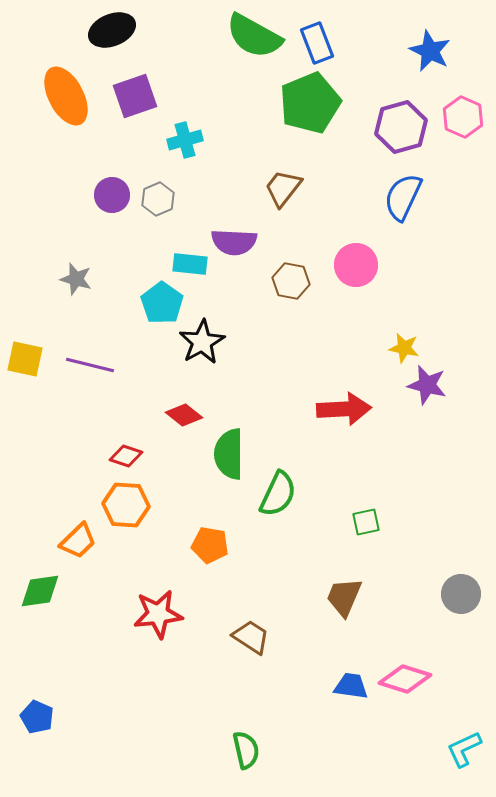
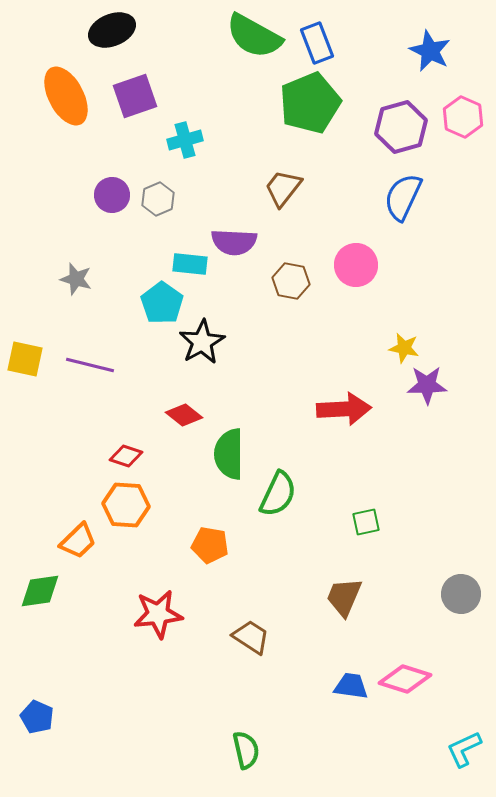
purple star at (427, 385): rotated 15 degrees counterclockwise
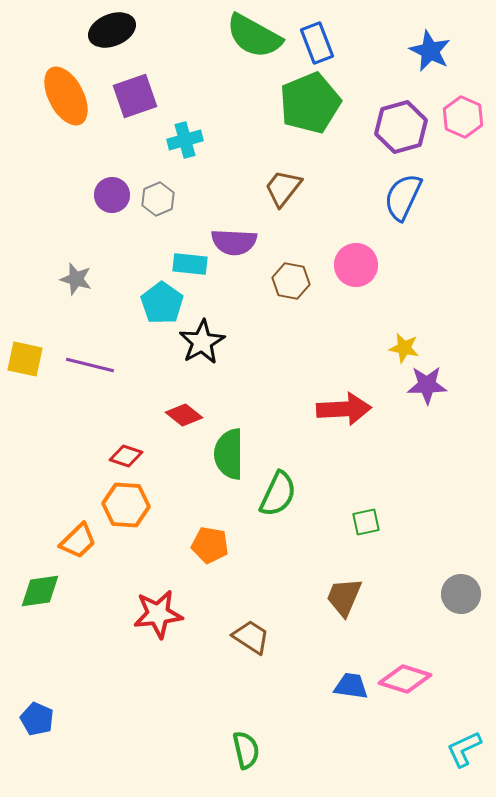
blue pentagon at (37, 717): moved 2 px down
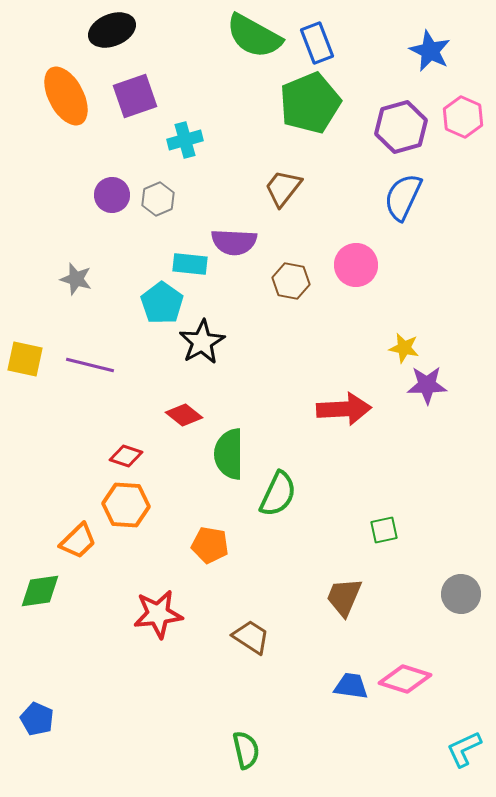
green square at (366, 522): moved 18 px right, 8 px down
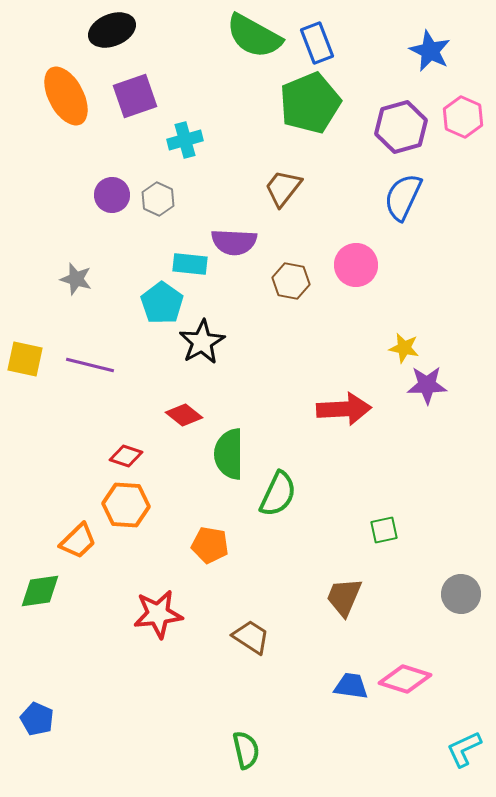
gray hexagon at (158, 199): rotated 12 degrees counterclockwise
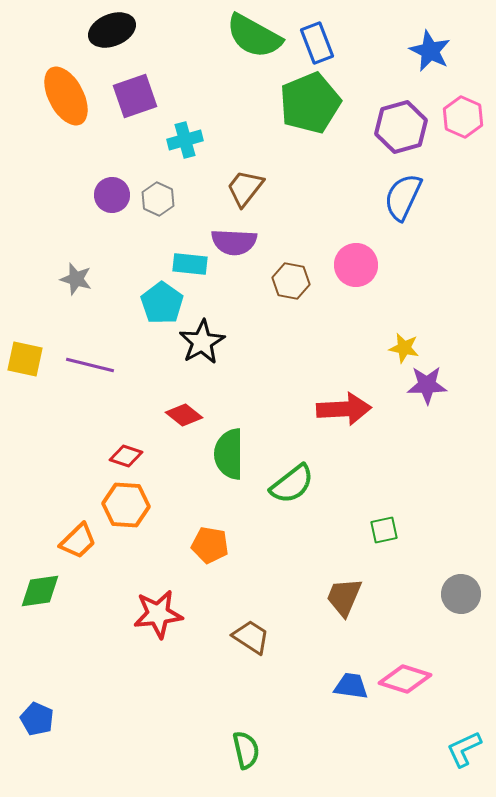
brown trapezoid at (283, 188): moved 38 px left
green semicircle at (278, 494): moved 14 px right, 10 px up; rotated 27 degrees clockwise
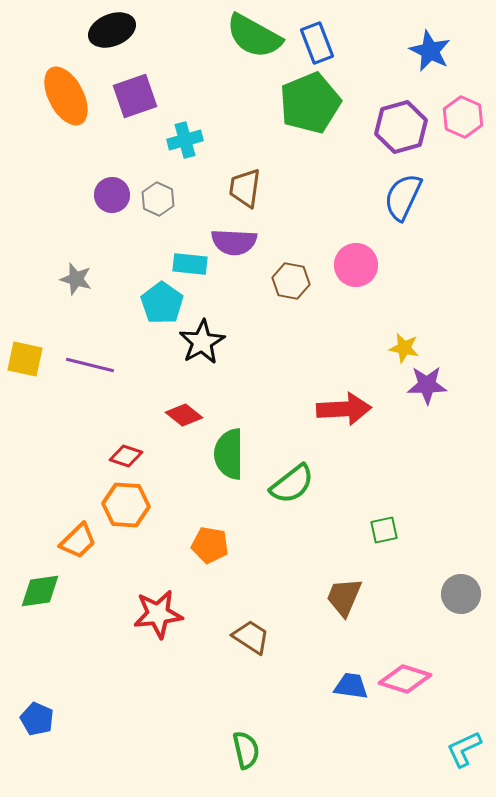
brown trapezoid at (245, 188): rotated 30 degrees counterclockwise
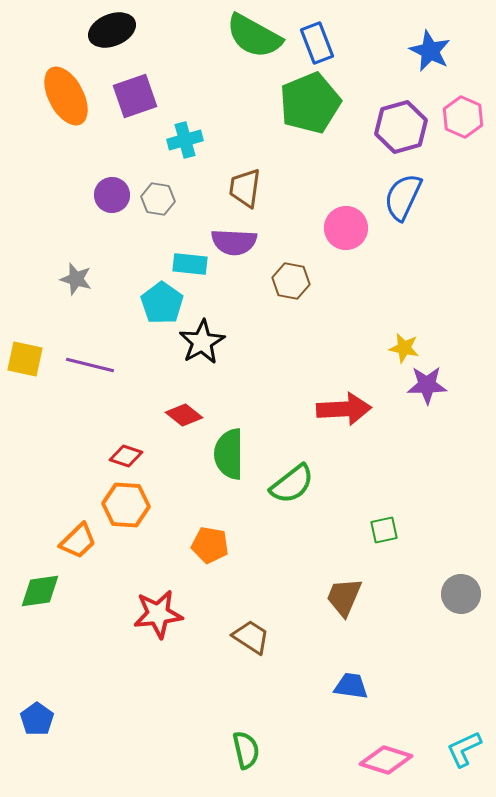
gray hexagon at (158, 199): rotated 16 degrees counterclockwise
pink circle at (356, 265): moved 10 px left, 37 px up
pink diamond at (405, 679): moved 19 px left, 81 px down
blue pentagon at (37, 719): rotated 12 degrees clockwise
